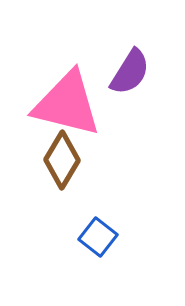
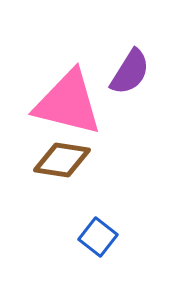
pink triangle: moved 1 px right, 1 px up
brown diamond: rotated 68 degrees clockwise
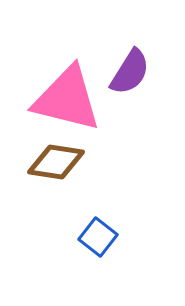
pink triangle: moved 1 px left, 4 px up
brown diamond: moved 6 px left, 2 px down
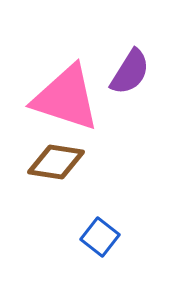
pink triangle: moved 1 px left, 1 px up; rotated 4 degrees clockwise
blue square: moved 2 px right
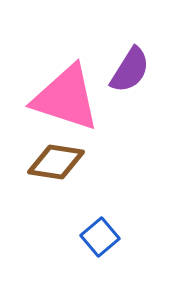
purple semicircle: moved 2 px up
blue square: rotated 12 degrees clockwise
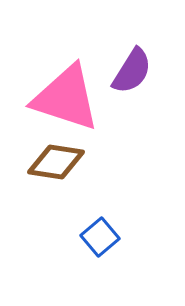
purple semicircle: moved 2 px right, 1 px down
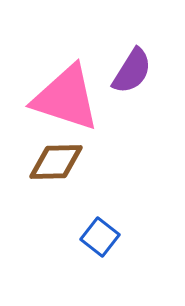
brown diamond: rotated 10 degrees counterclockwise
blue square: rotated 12 degrees counterclockwise
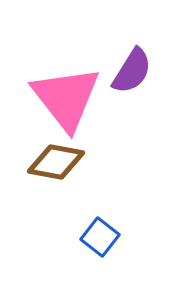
pink triangle: rotated 34 degrees clockwise
brown diamond: rotated 12 degrees clockwise
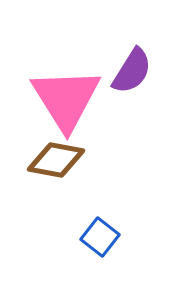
pink triangle: moved 1 px down; rotated 6 degrees clockwise
brown diamond: moved 2 px up
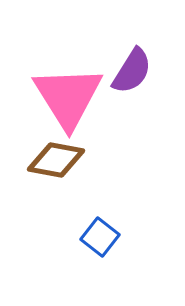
pink triangle: moved 2 px right, 2 px up
